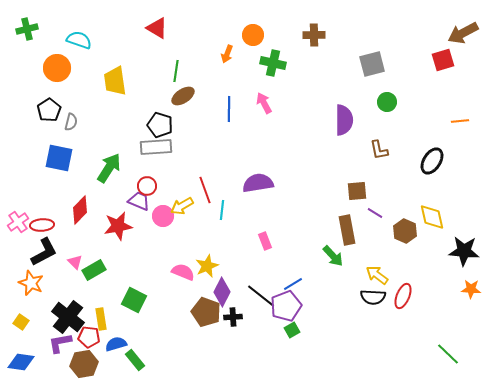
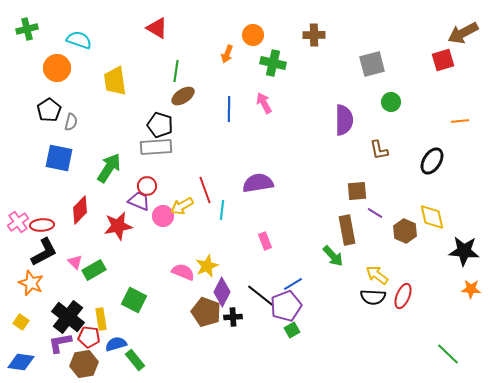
green circle at (387, 102): moved 4 px right
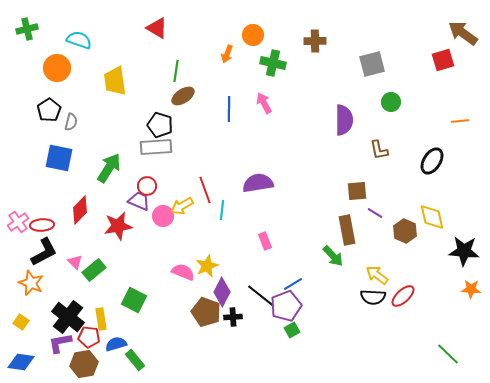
brown arrow at (463, 33): rotated 64 degrees clockwise
brown cross at (314, 35): moved 1 px right, 6 px down
green rectangle at (94, 270): rotated 10 degrees counterclockwise
red ellipse at (403, 296): rotated 25 degrees clockwise
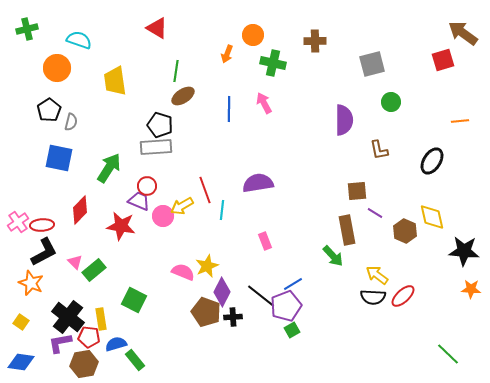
red star at (118, 226): moved 3 px right; rotated 20 degrees clockwise
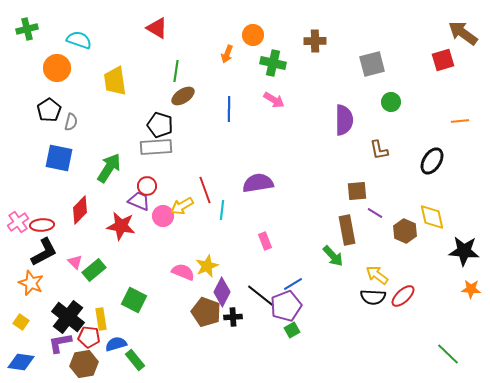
pink arrow at (264, 103): moved 10 px right, 3 px up; rotated 150 degrees clockwise
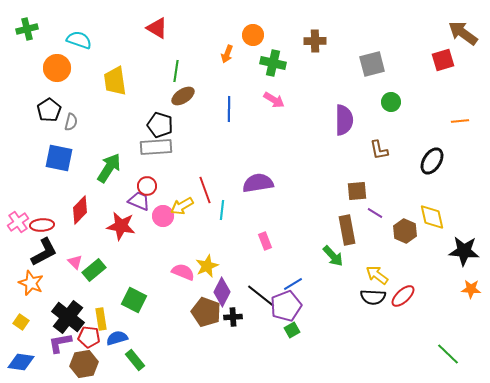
blue semicircle at (116, 344): moved 1 px right, 6 px up
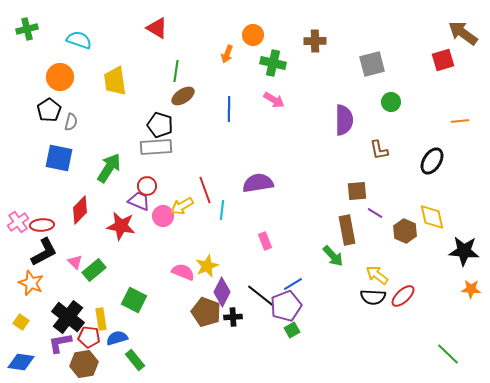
orange circle at (57, 68): moved 3 px right, 9 px down
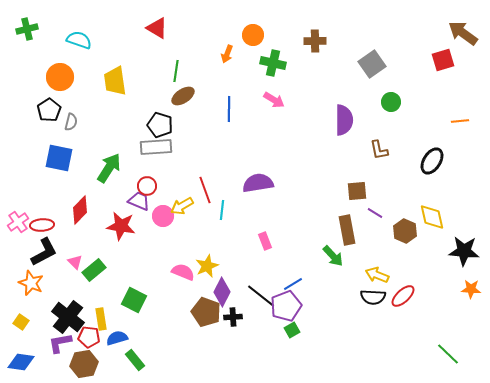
gray square at (372, 64): rotated 20 degrees counterclockwise
yellow arrow at (377, 275): rotated 15 degrees counterclockwise
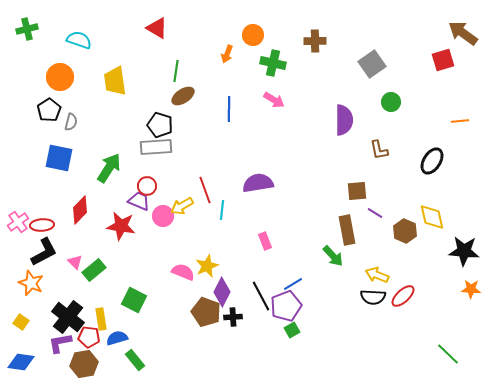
black line at (261, 296): rotated 24 degrees clockwise
